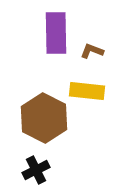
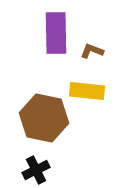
brown hexagon: rotated 15 degrees counterclockwise
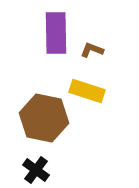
brown L-shape: moved 1 px up
yellow rectangle: rotated 12 degrees clockwise
black cross: rotated 28 degrees counterclockwise
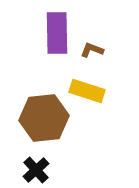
purple rectangle: moved 1 px right
brown hexagon: rotated 18 degrees counterclockwise
black cross: rotated 12 degrees clockwise
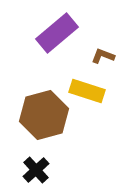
purple rectangle: rotated 51 degrees clockwise
brown L-shape: moved 11 px right, 6 px down
brown hexagon: moved 3 px up; rotated 9 degrees counterclockwise
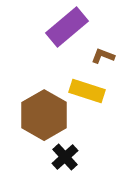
purple rectangle: moved 10 px right, 6 px up
brown hexagon: rotated 15 degrees counterclockwise
black cross: moved 29 px right, 13 px up
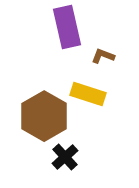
purple rectangle: rotated 63 degrees counterclockwise
yellow rectangle: moved 1 px right, 3 px down
brown hexagon: moved 1 px down
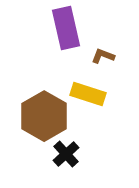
purple rectangle: moved 1 px left, 1 px down
black cross: moved 1 px right, 3 px up
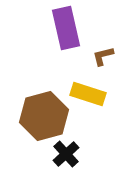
brown L-shape: rotated 35 degrees counterclockwise
brown hexagon: rotated 15 degrees clockwise
